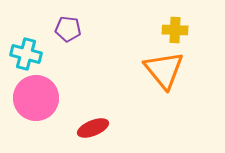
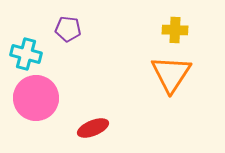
orange triangle: moved 7 px right, 4 px down; rotated 12 degrees clockwise
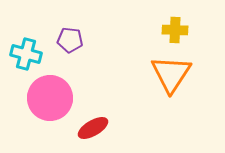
purple pentagon: moved 2 px right, 11 px down
pink circle: moved 14 px right
red ellipse: rotated 8 degrees counterclockwise
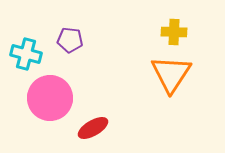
yellow cross: moved 1 px left, 2 px down
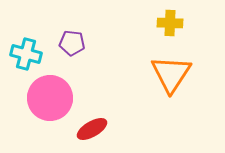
yellow cross: moved 4 px left, 9 px up
purple pentagon: moved 2 px right, 3 px down
red ellipse: moved 1 px left, 1 px down
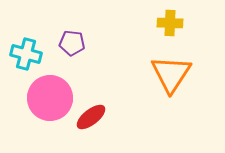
red ellipse: moved 1 px left, 12 px up; rotated 8 degrees counterclockwise
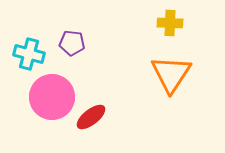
cyan cross: moved 3 px right
pink circle: moved 2 px right, 1 px up
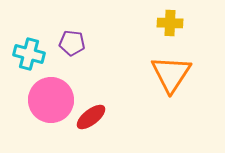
pink circle: moved 1 px left, 3 px down
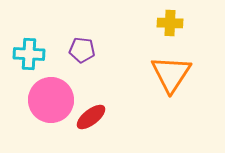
purple pentagon: moved 10 px right, 7 px down
cyan cross: rotated 12 degrees counterclockwise
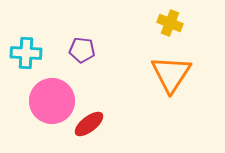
yellow cross: rotated 20 degrees clockwise
cyan cross: moved 3 px left, 1 px up
pink circle: moved 1 px right, 1 px down
red ellipse: moved 2 px left, 7 px down
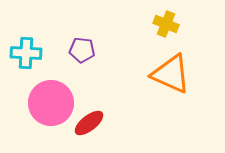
yellow cross: moved 4 px left, 1 px down
orange triangle: rotated 39 degrees counterclockwise
pink circle: moved 1 px left, 2 px down
red ellipse: moved 1 px up
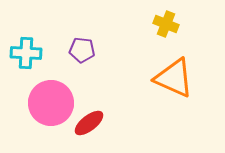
orange triangle: moved 3 px right, 4 px down
